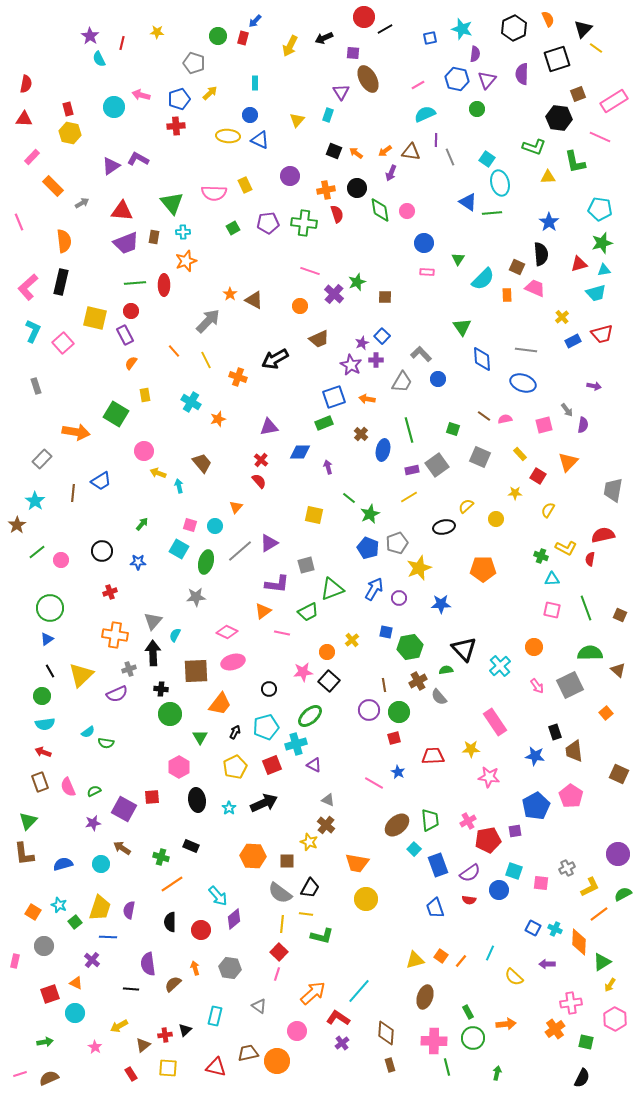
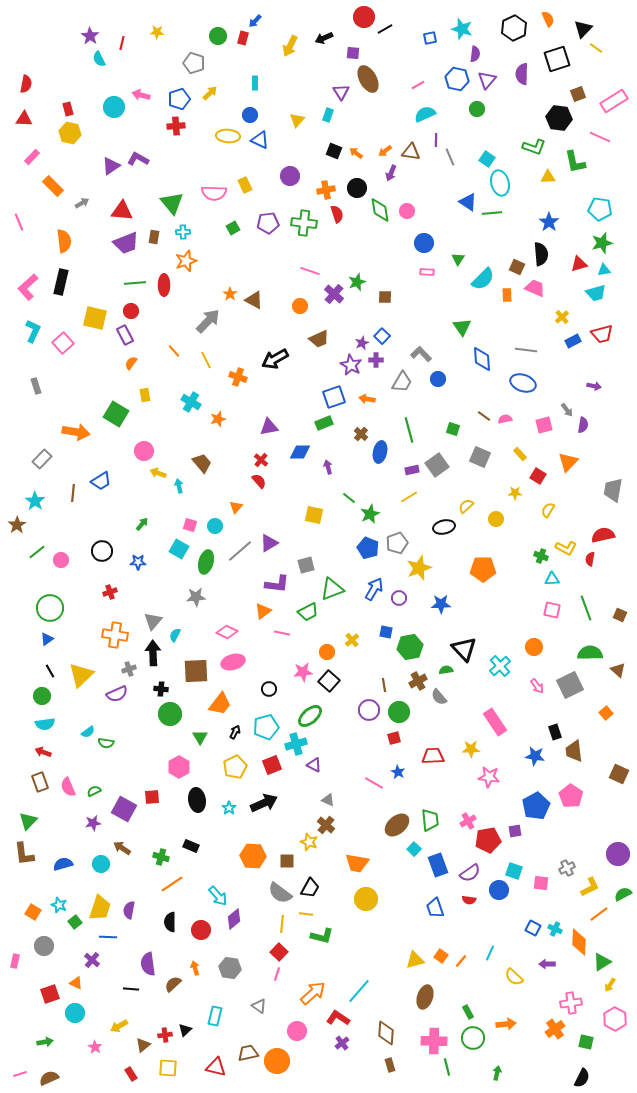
blue ellipse at (383, 450): moved 3 px left, 2 px down
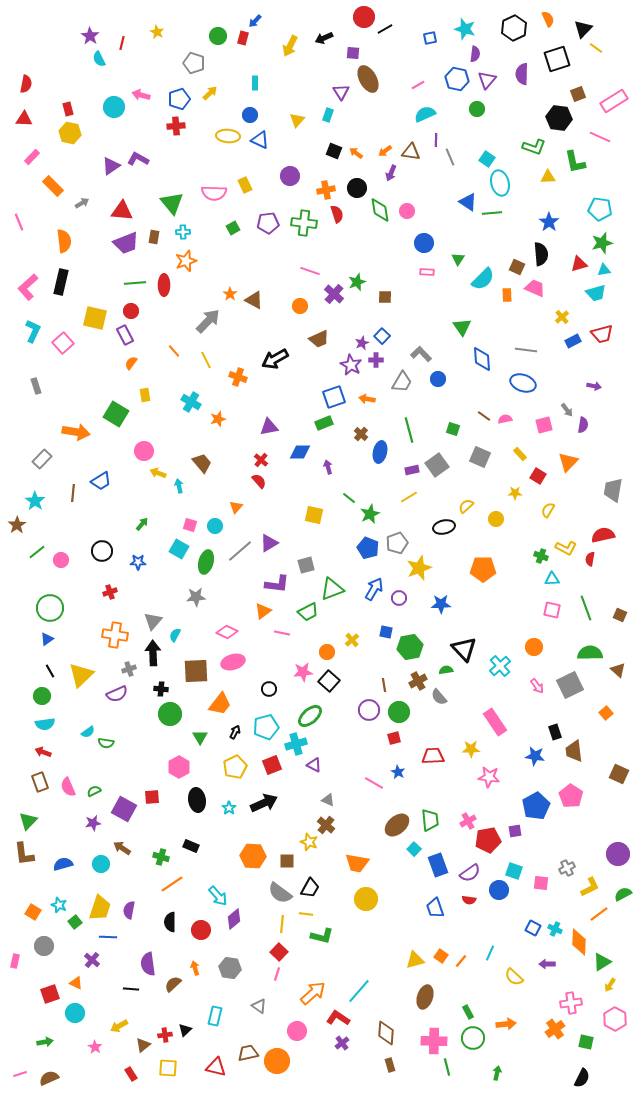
cyan star at (462, 29): moved 3 px right
yellow star at (157, 32): rotated 24 degrees clockwise
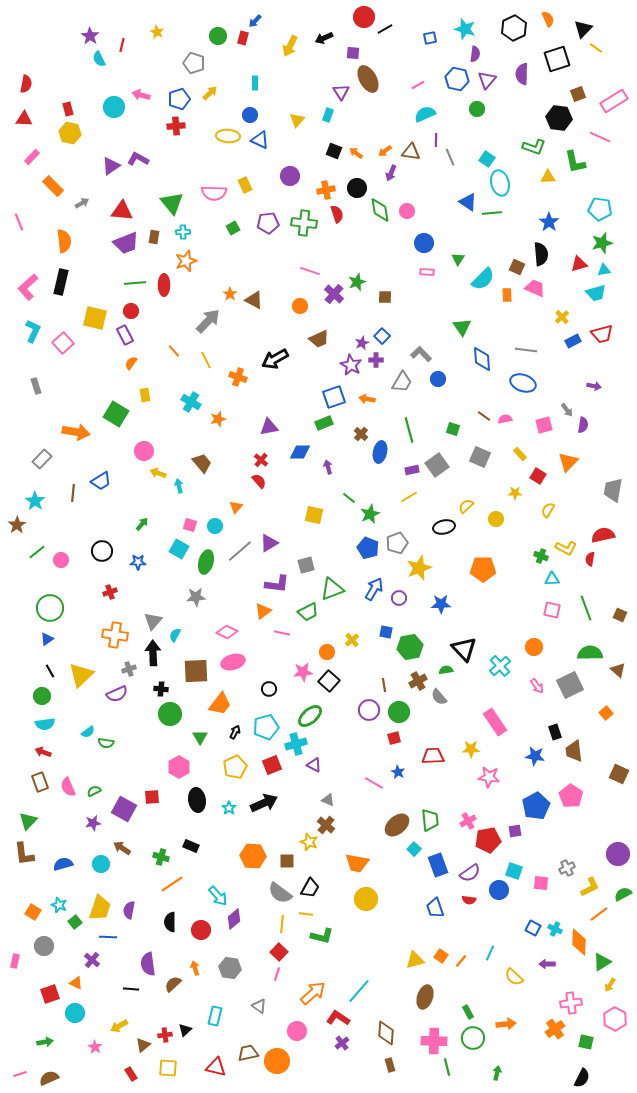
red line at (122, 43): moved 2 px down
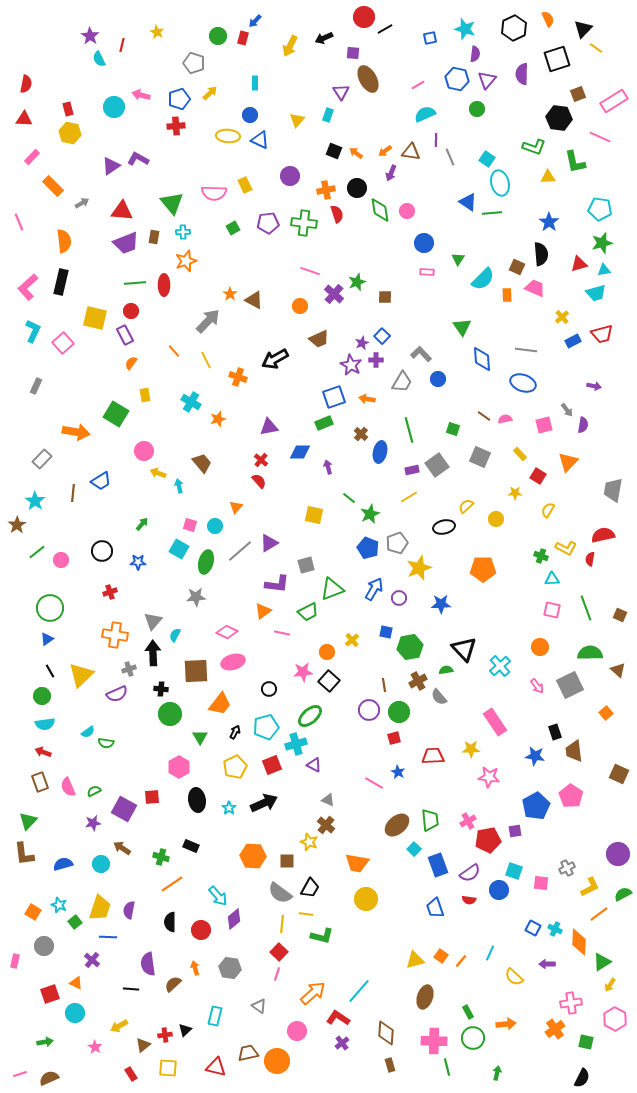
gray rectangle at (36, 386): rotated 42 degrees clockwise
orange circle at (534, 647): moved 6 px right
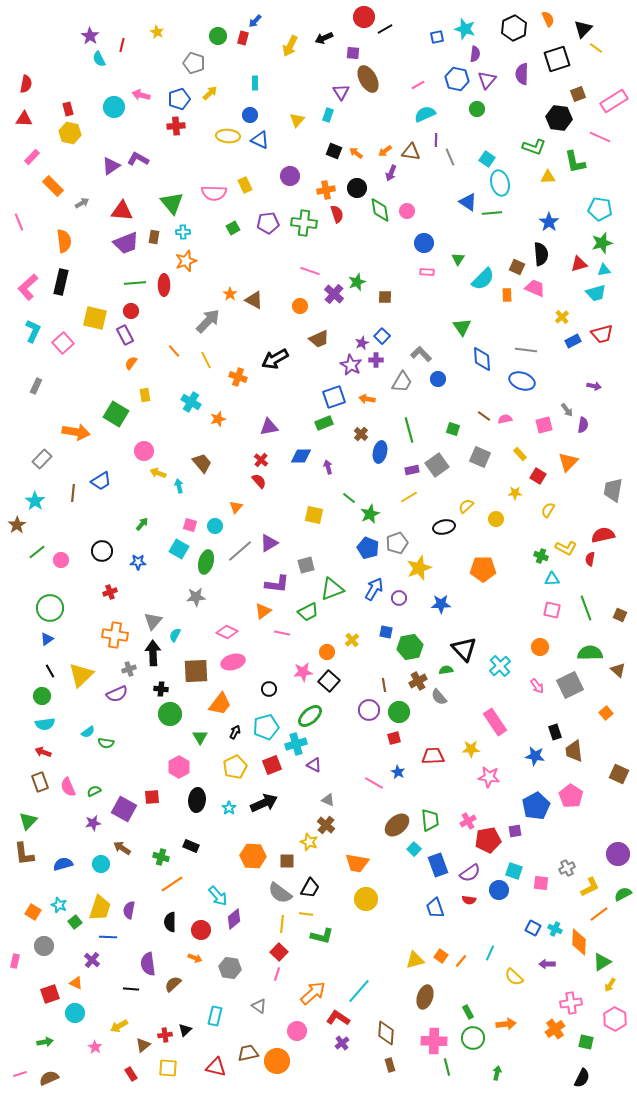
blue square at (430, 38): moved 7 px right, 1 px up
blue ellipse at (523, 383): moved 1 px left, 2 px up
blue diamond at (300, 452): moved 1 px right, 4 px down
black ellipse at (197, 800): rotated 15 degrees clockwise
orange arrow at (195, 968): moved 10 px up; rotated 128 degrees clockwise
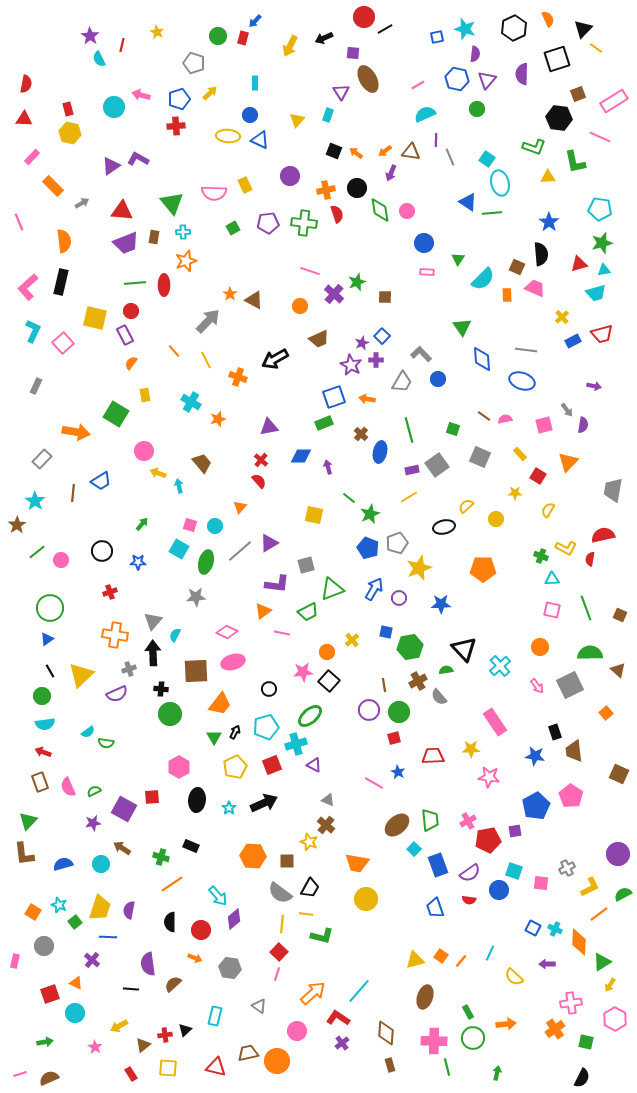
orange triangle at (236, 507): moved 4 px right
green triangle at (200, 737): moved 14 px right
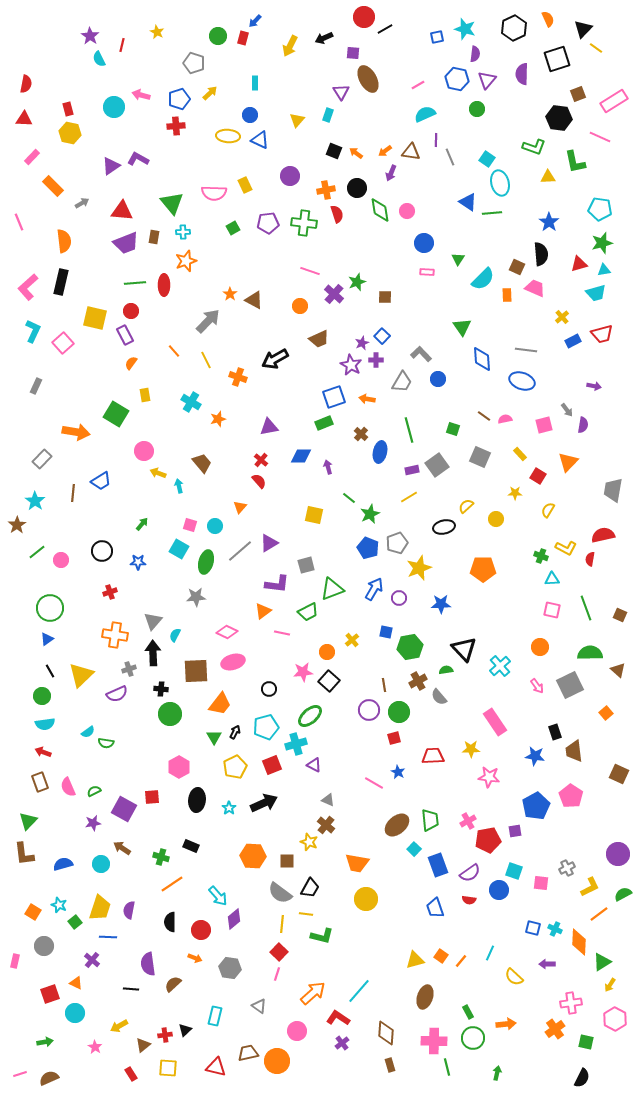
blue square at (533, 928): rotated 14 degrees counterclockwise
